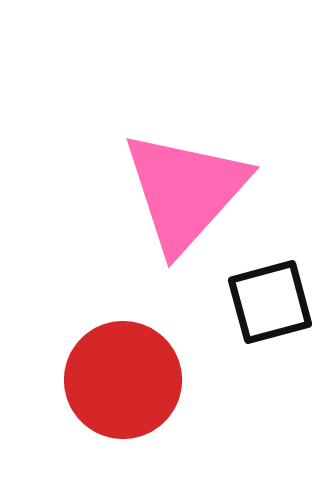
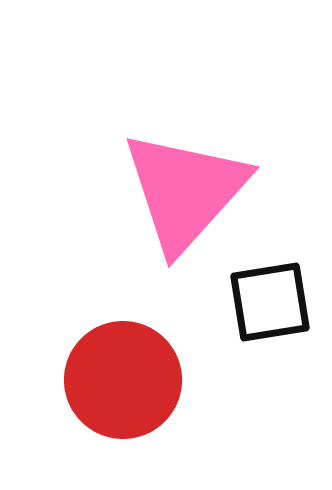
black square: rotated 6 degrees clockwise
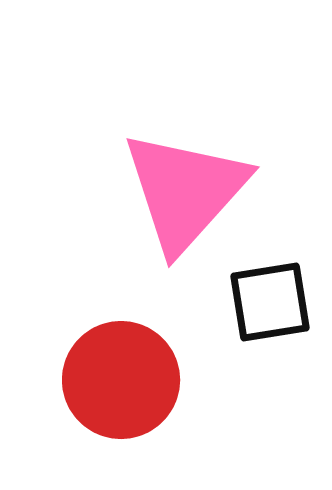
red circle: moved 2 px left
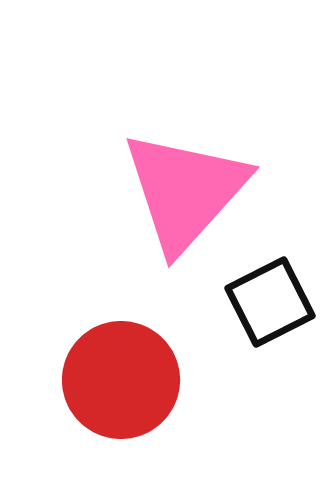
black square: rotated 18 degrees counterclockwise
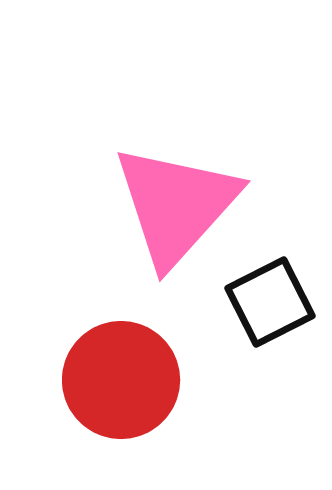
pink triangle: moved 9 px left, 14 px down
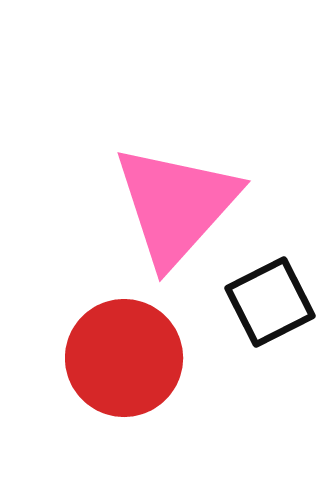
red circle: moved 3 px right, 22 px up
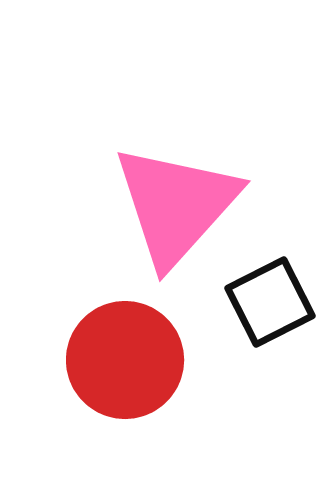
red circle: moved 1 px right, 2 px down
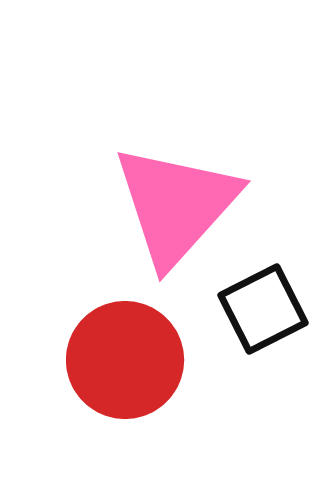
black square: moved 7 px left, 7 px down
